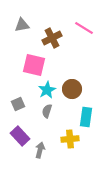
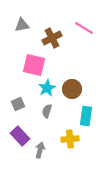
cyan star: moved 2 px up
cyan rectangle: moved 1 px up
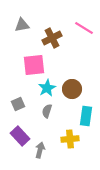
pink square: rotated 20 degrees counterclockwise
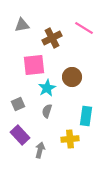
brown circle: moved 12 px up
purple rectangle: moved 1 px up
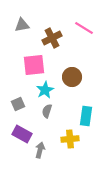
cyan star: moved 2 px left, 2 px down
purple rectangle: moved 2 px right, 1 px up; rotated 18 degrees counterclockwise
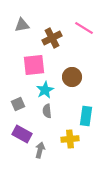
gray semicircle: rotated 24 degrees counterclockwise
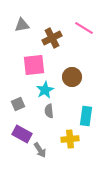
gray semicircle: moved 2 px right
gray arrow: rotated 133 degrees clockwise
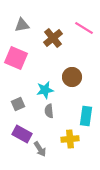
brown cross: moved 1 px right; rotated 12 degrees counterclockwise
pink square: moved 18 px left, 7 px up; rotated 30 degrees clockwise
cyan star: rotated 18 degrees clockwise
gray arrow: moved 1 px up
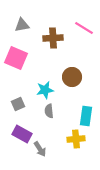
brown cross: rotated 36 degrees clockwise
yellow cross: moved 6 px right
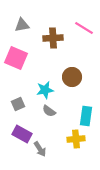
gray semicircle: rotated 48 degrees counterclockwise
